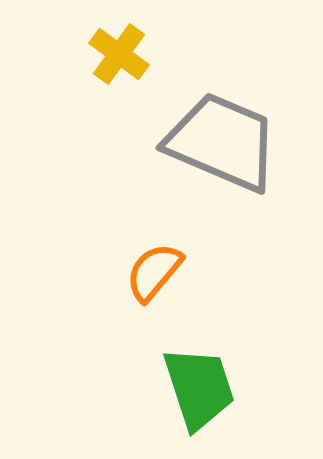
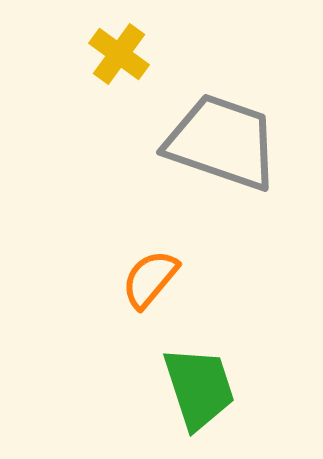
gray trapezoid: rotated 4 degrees counterclockwise
orange semicircle: moved 4 px left, 7 px down
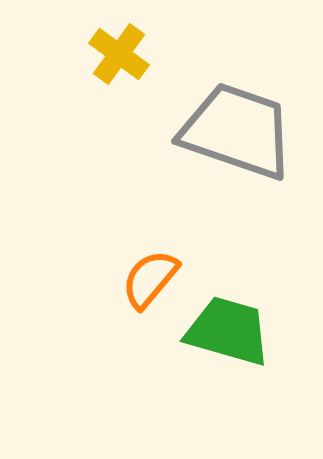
gray trapezoid: moved 15 px right, 11 px up
green trapezoid: moved 29 px right, 57 px up; rotated 56 degrees counterclockwise
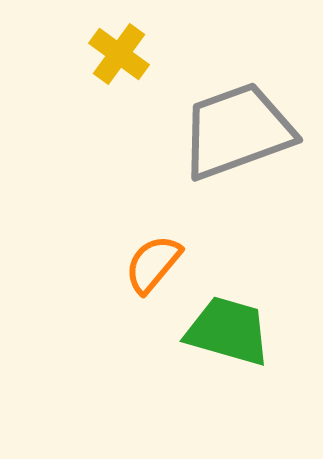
gray trapezoid: rotated 39 degrees counterclockwise
orange semicircle: moved 3 px right, 15 px up
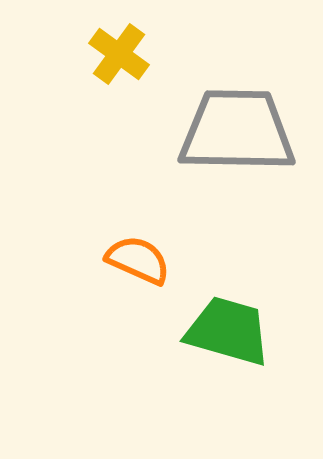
gray trapezoid: rotated 21 degrees clockwise
orange semicircle: moved 15 px left, 4 px up; rotated 74 degrees clockwise
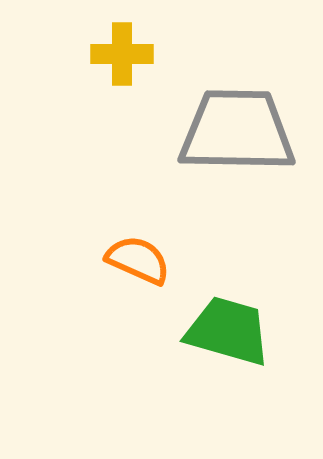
yellow cross: moved 3 px right; rotated 36 degrees counterclockwise
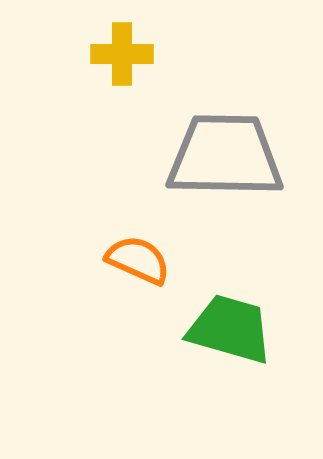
gray trapezoid: moved 12 px left, 25 px down
green trapezoid: moved 2 px right, 2 px up
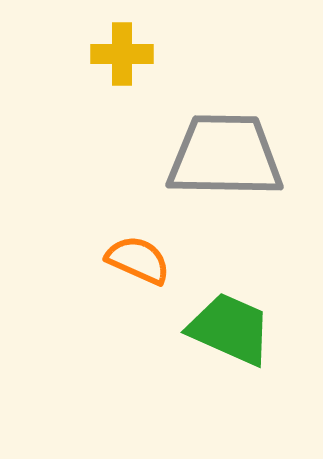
green trapezoid: rotated 8 degrees clockwise
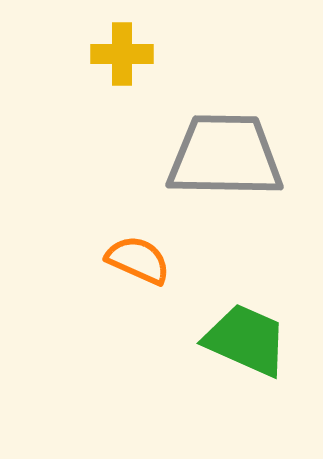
green trapezoid: moved 16 px right, 11 px down
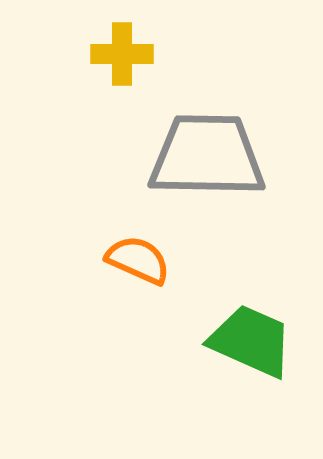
gray trapezoid: moved 18 px left
green trapezoid: moved 5 px right, 1 px down
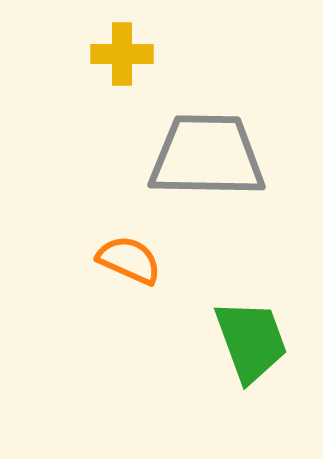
orange semicircle: moved 9 px left
green trapezoid: rotated 46 degrees clockwise
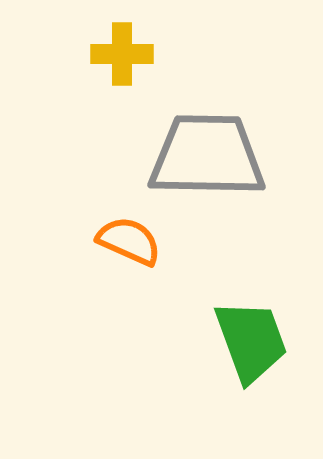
orange semicircle: moved 19 px up
